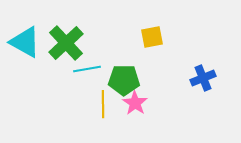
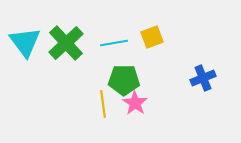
yellow square: rotated 10 degrees counterclockwise
cyan triangle: rotated 24 degrees clockwise
cyan line: moved 27 px right, 26 px up
yellow line: rotated 8 degrees counterclockwise
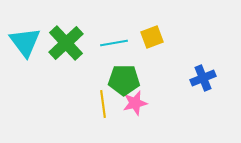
pink star: rotated 25 degrees clockwise
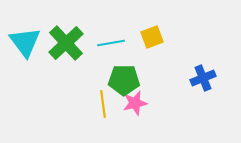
cyan line: moved 3 px left
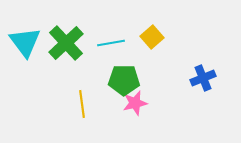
yellow square: rotated 20 degrees counterclockwise
yellow line: moved 21 px left
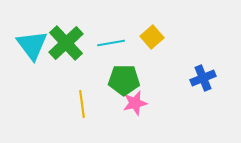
cyan triangle: moved 7 px right, 3 px down
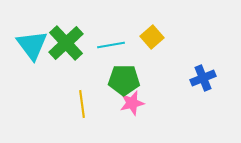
cyan line: moved 2 px down
pink star: moved 3 px left
